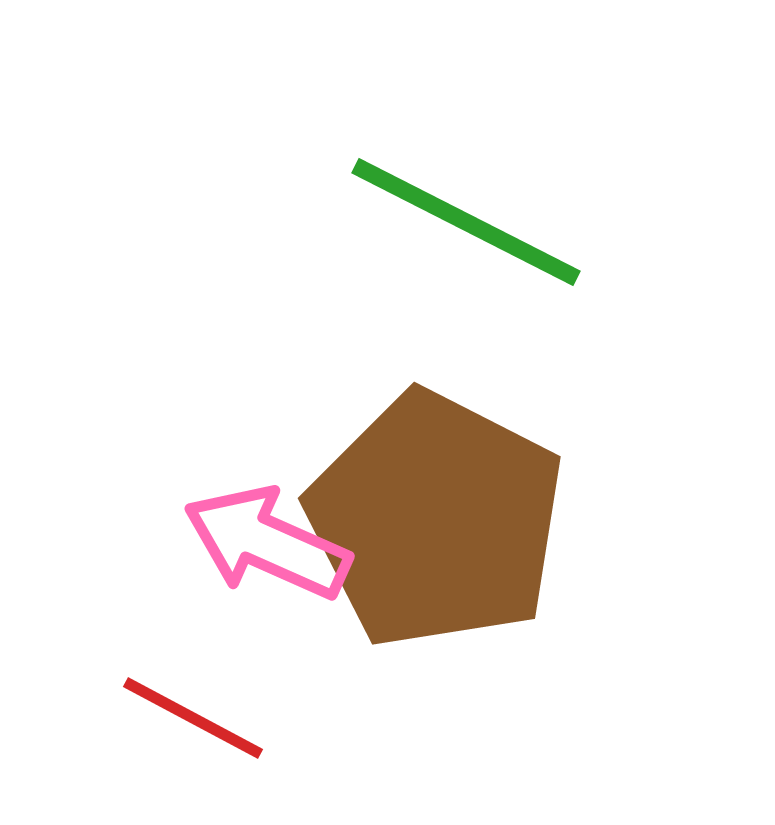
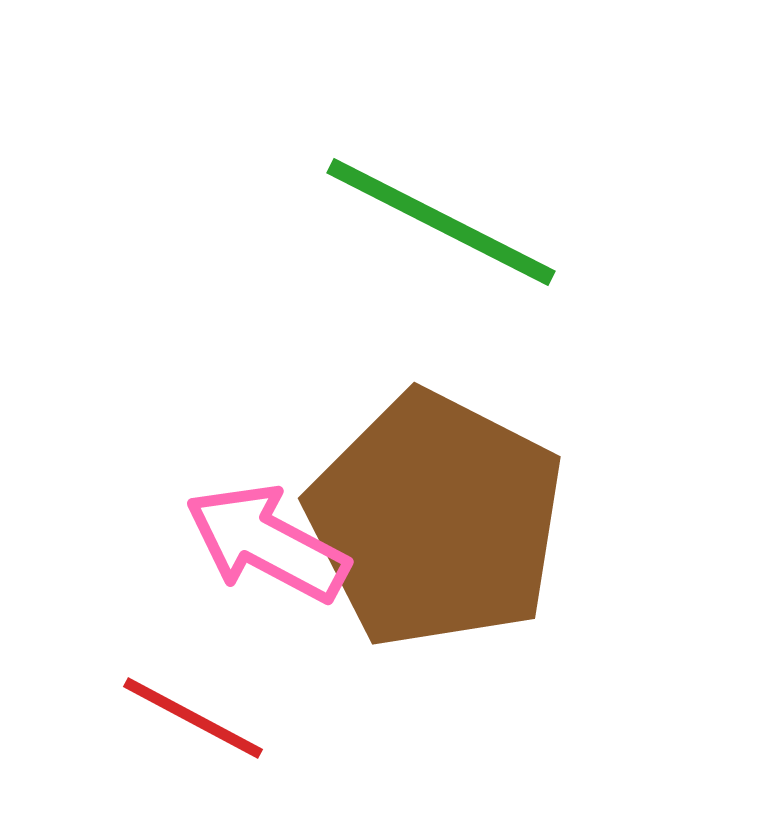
green line: moved 25 px left
pink arrow: rotated 4 degrees clockwise
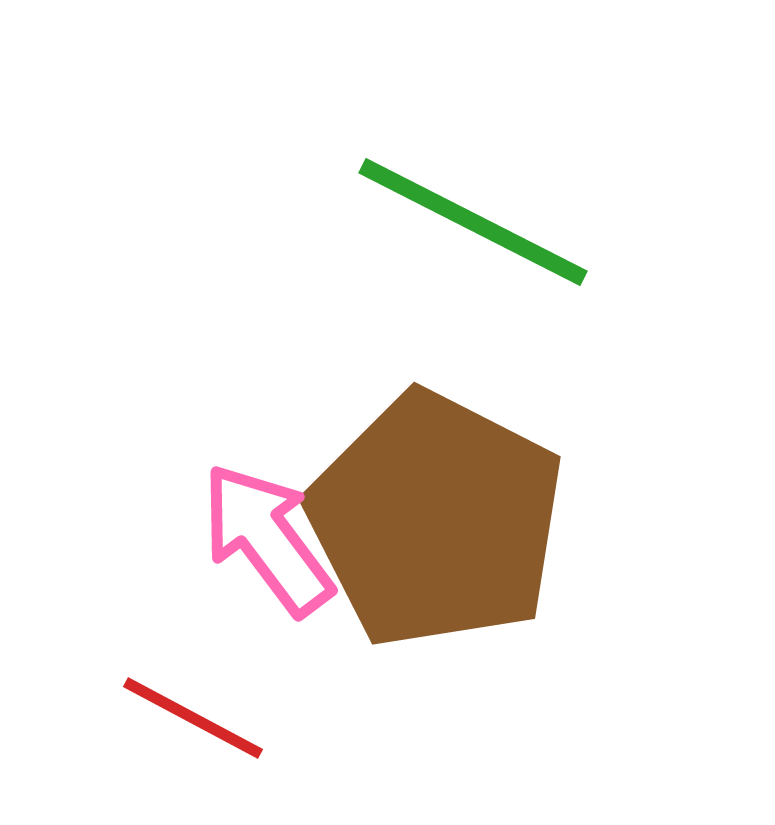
green line: moved 32 px right
pink arrow: moved 4 px up; rotated 25 degrees clockwise
